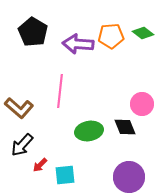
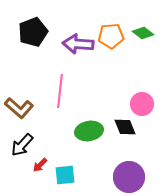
black pentagon: rotated 20 degrees clockwise
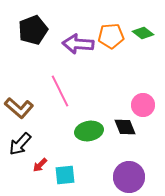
black pentagon: moved 2 px up
pink line: rotated 32 degrees counterclockwise
pink circle: moved 1 px right, 1 px down
black arrow: moved 2 px left, 1 px up
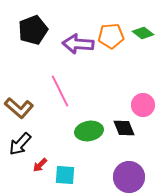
black diamond: moved 1 px left, 1 px down
cyan square: rotated 10 degrees clockwise
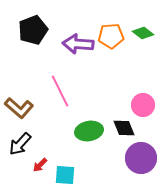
purple circle: moved 12 px right, 19 px up
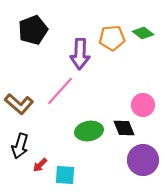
orange pentagon: moved 1 px right, 2 px down
purple arrow: moved 2 px right, 10 px down; rotated 92 degrees counterclockwise
pink line: rotated 68 degrees clockwise
brown L-shape: moved 4 px up
black arrow: moved 2 px down; rotated 25 degrees counterclockwise
purple circle: moved 2 px right, 2 px down
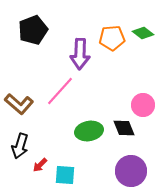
purple circle: moved 12 px left, 11 px down
